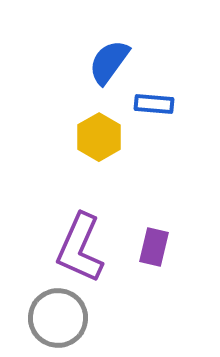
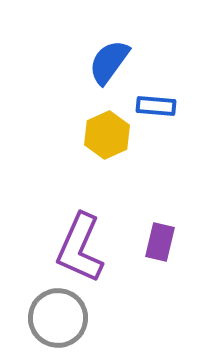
blue rectangle: moved 2 px right, 2 px down
yellow hexagon: moved 8 px right, 2 px up; rotated 6 degrees clockwise
purple rectangle: moved 6 px right, 5 px up
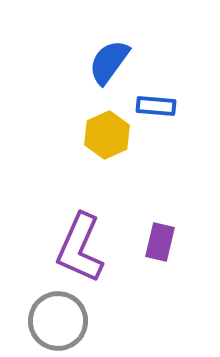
gray circle: moved 3 px down
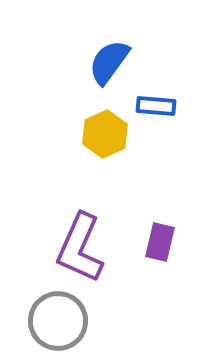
yellow hexagon: moved 2 px left, 1 px up
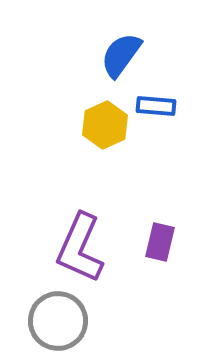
blue semicircle: moved 12 px right, 7 px up
yellow hexagon: moved 9 px up
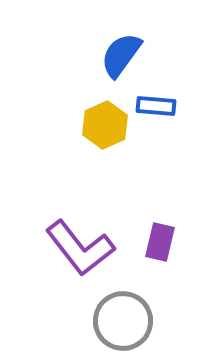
purple L-shape: rotated 62 degrees counterclockwise
gray circle: moved 65 px right
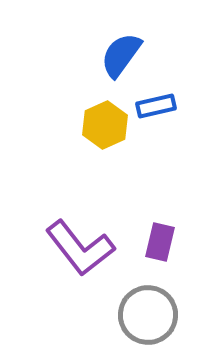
blue rectangle: rotated 18 degrees counterclockwise
gray circle: moved 25 px right, 6 px up
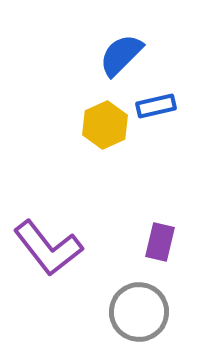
blue semicircle: rotated 9 degrees clockwise
purple L-shape: moved 32 px left
gray circle: moved 9 px left, 3 px up
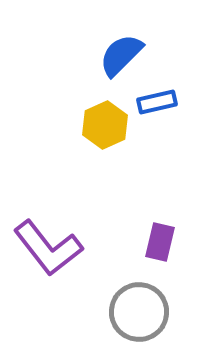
blue rectangle: moved 1 px right, 4 px up
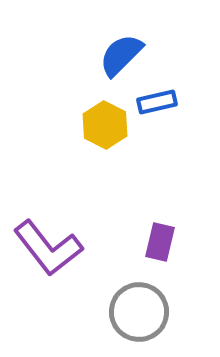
yellow hexagon: rotated 9 degrees counterclockwise
